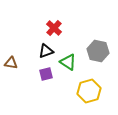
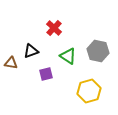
black triangle: moved 15 px left
green triangle: moved 6 px up
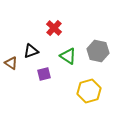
brown triangle: rotated 24 degrees clockwise
purple square: moved 2 px left
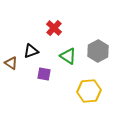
gray hexagon: rotated 20 degrees clockwise
purple square: rotated 24 degrees clockwise
yellow hexagon: rotated 10 degrees clockwise
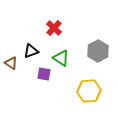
green triangle: moved 7 px left, 2 px down
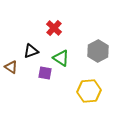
brown triangle: moved 4 px down
purple square: moved 1 px right, 1 px up
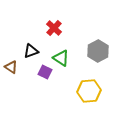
purple square: moved 1 px up; rotated 16 degrees clockwise
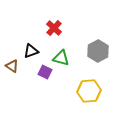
green triangle: rotated 18 degrees counterclockwise
brown triangle: moved 1 px right, 1 px up
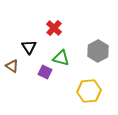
black triangle: moved 2 px left, 4 px up; rotated 42 degrees counterclockwise
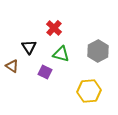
green triangle: moved 4 px up
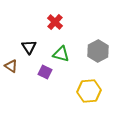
red cross: moved 1 px right, 6 px up
brown triangle: moved 1 px left
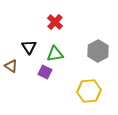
green triangle: moved 6 px left; rotated 24 degrees counterclockwise
